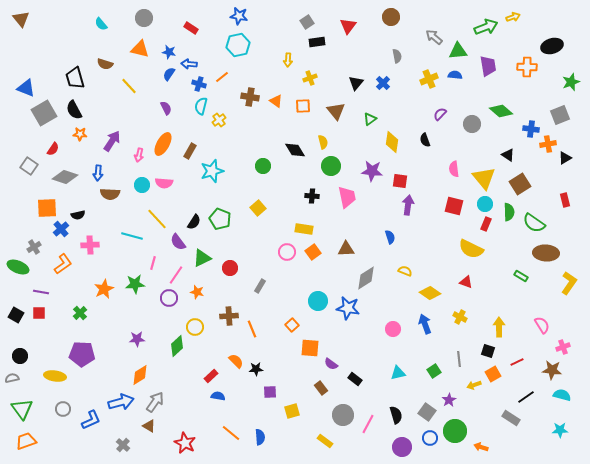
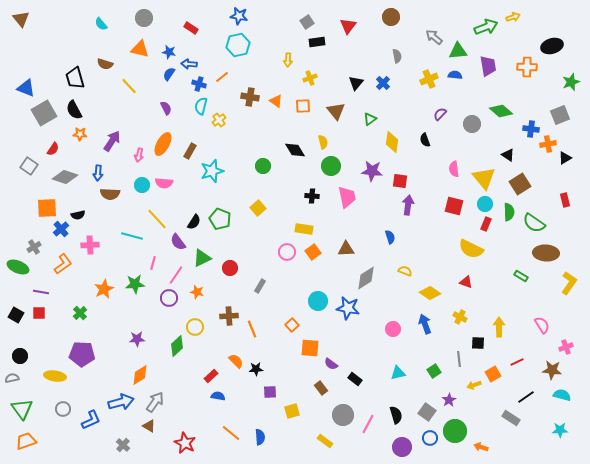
pink cross at (563, 347): moved 3 px right
black square at (488, 351): moved 10 px left, 8 px up; rotated 16 degrees counterclockwise
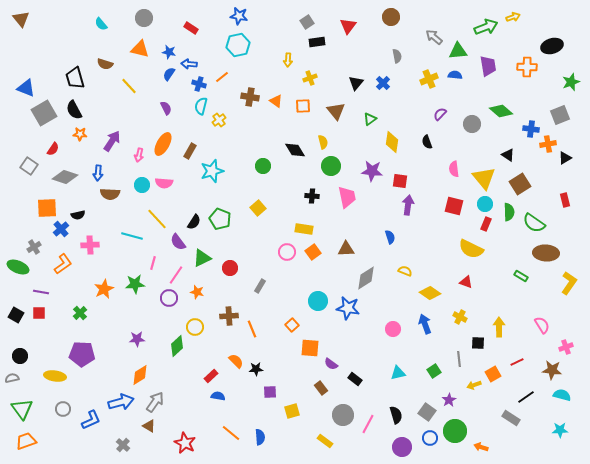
black semicircle at (425, 140): moved 2 px right, 2 px down
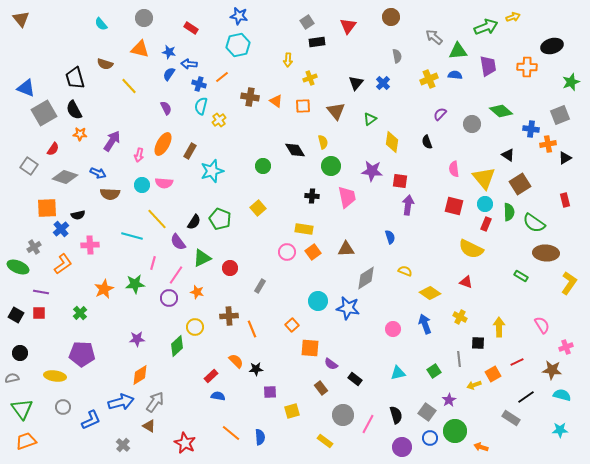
blue arrow at (98, 173): rotated 70 degrees counterclockwise
black circle at (20, 356): moved 3 px up
gray circle at (63, 409): moved 2 px up
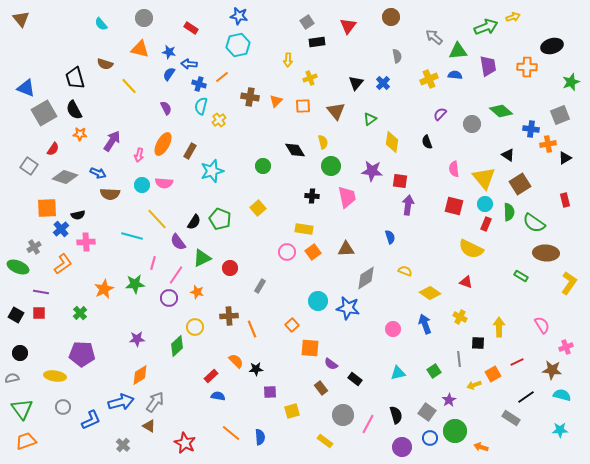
orange triangle at (276, 101): rotated 40 degrees clockwise
pink cross at (90, 245): moved 4 px left, 3 px up
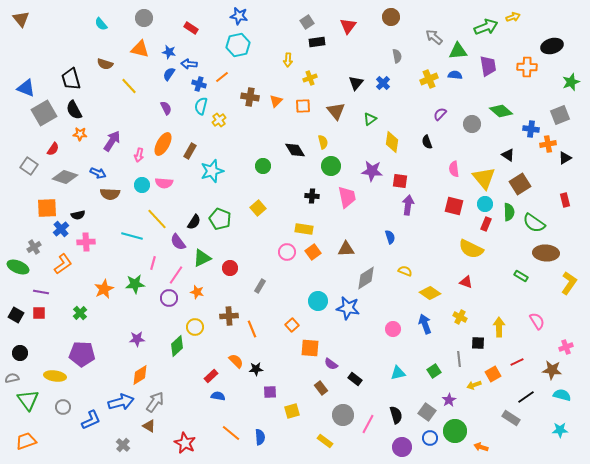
black trapezoid at (75, 78): moved 4 px left, 1 px down
pink semicircle at (542, 325): moved 5 px left, 4 px up
green triangle at (22, 409): moved 6 px right, 9 px up
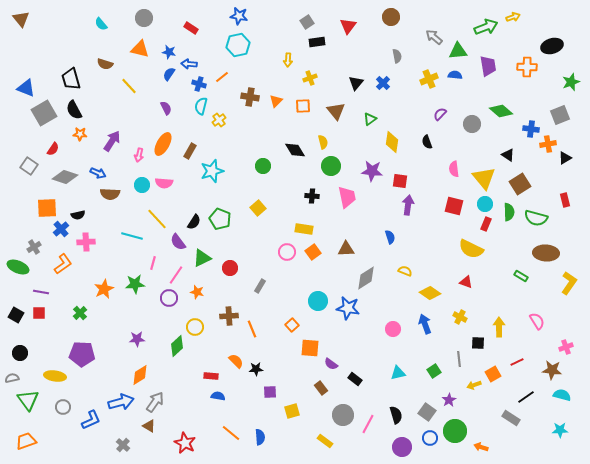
green semicircle at (534, 223): moved 2 px right, 5 px up; rotated 20 degrees counterclockwise
red rectangle at (211, 376): rotated 48 degrees clockwise
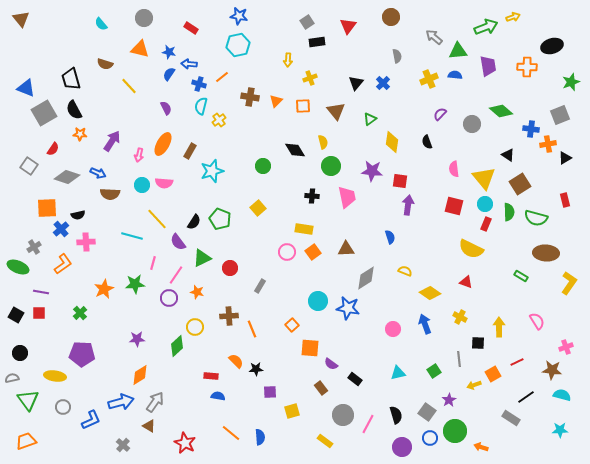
gray diamond at (65, 177): moved 2 px right
